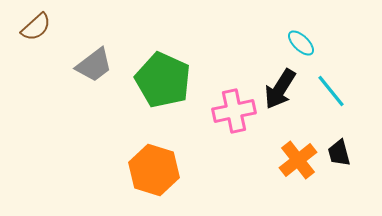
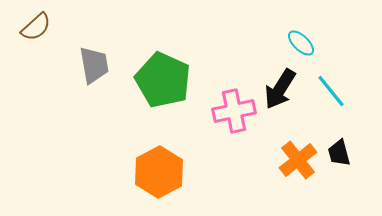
gray trapezoid: rotated 63 degrees counterclockwise
orange hexagon: moved 5 px right, 2 px down; rotated 15 degrees clockwise
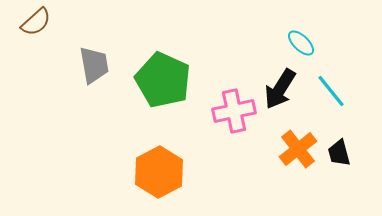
brown semicircle: moved 5 px up
orange cross: moved 11 px up
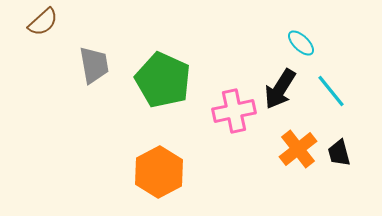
brown semicircle: moved 7 px right
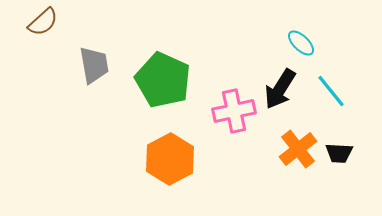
black trapezoid: rotated 72 degrees counterclockwise
orange hexagon: moved 11 px right, 13 px up
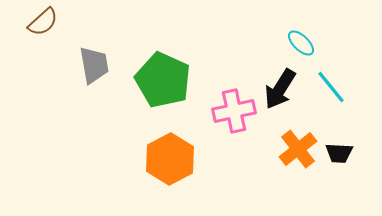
cyan line: moved 4 px up
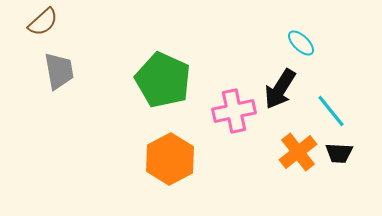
gray trapezoid: moved 35 px left, 6 px down
cyan line: moved 24 px down
orange cross: moved 3 px down
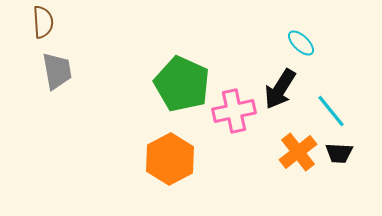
brown semicircle: rotated 52 degrees counterclockwise
gray trapezoid: moved 2 px left
green pentagon: moved 19 px right, 4 px down
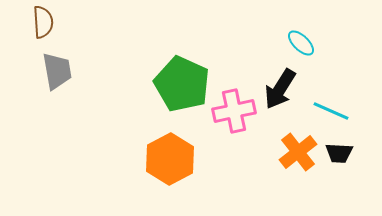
cyan line: rotated 27 degrees counterclockwise
